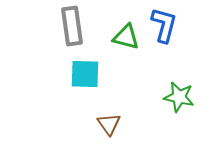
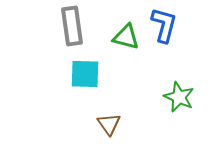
green star: rotated 12 degrees clockwise
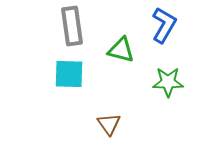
blue L-shape: rotated 15 degrees clockwise
green triangle: moved 5 px left, 13 px down
cyan square: moved 16 px left
green star: moved 11 px left, 15 px up; rotated 24 degrees counterclockwise
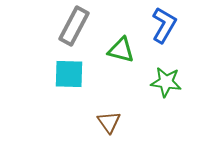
gray rectangle: moved 2 px right; rotated 36 degrees clockwise
green star: moved 2 px left; rotated 8 degrees clockwise
brown triangle: moved 2 px up
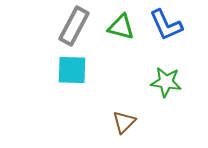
blue L-shape: moved 2 px right; rotated 126 degrees clockwise
green triangle: moved 23 px up
cyan square: moved 3 px right, 4 px up
brown triangle: moved 15 px right; rotated 20 degrees clockwise
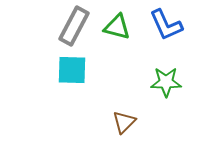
green triangle: moved 4 px left
green star: rotated 8 degrees counterclockwise
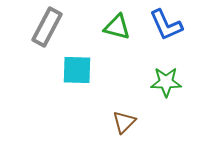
gray rectangle: moved 27 px left, 1 px down
cyan square: moved 5 px right
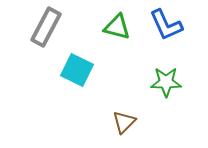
gray rectangle: moved 1 px left
cyan square: rotated 24 degrees clockwise
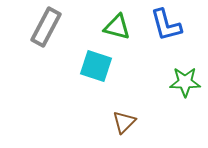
blue L-shape: rotated 9 degrees clockwise
cyan square: moved 19 px right, 4 px up; rotated 8 degrees counterclockwise
green star: moved 19 px right
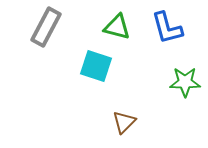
blue L-shape: moved 1 px right, 3 px down
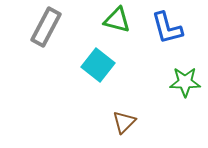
green triangle: moved 7 px up
cyan square: moved 2 px right, 1 px up; rotated 20 degrees clockwise
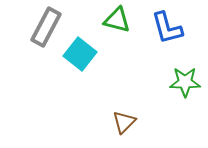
cyan square: moved 18 px left, 11 px up
